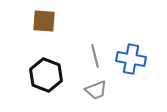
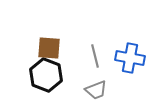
brown square: moved 5 px right, 27 px down
blue cross: moved 1 px left, 1 px up
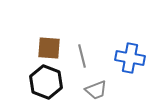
gray line: moved 13 px left
black hexagon: moved 7 px down
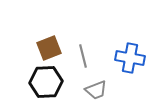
brown square: rotated 25 degrees counterclockwise
gray line: moved 1 px right
black hexagon: rotated 24 degrees counterclockwise
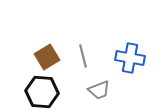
brown square: moved 2 px left, 9 px down; rotated 10 degrees counterclockwise
black hexagon: moved 4 px left, 10 px down; rotated 8 degrees clockwise
gray trapezoid: moved 3 px right
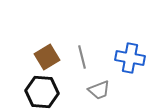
gray line: moved 1 px left, 1 px down
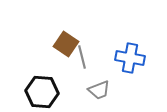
brown square: moved 19 px right, 13 px up; rotated 25 degrees counterclockwise
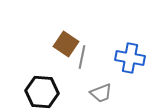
gray line: rotated 25 degrees clockwise
gray trapezoid: moved 2 px right, 3 px down
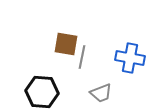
brown square: rotated 25 degrees counterclockwise
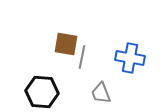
gray trapezoid: rotated 90 degrees clockwise
